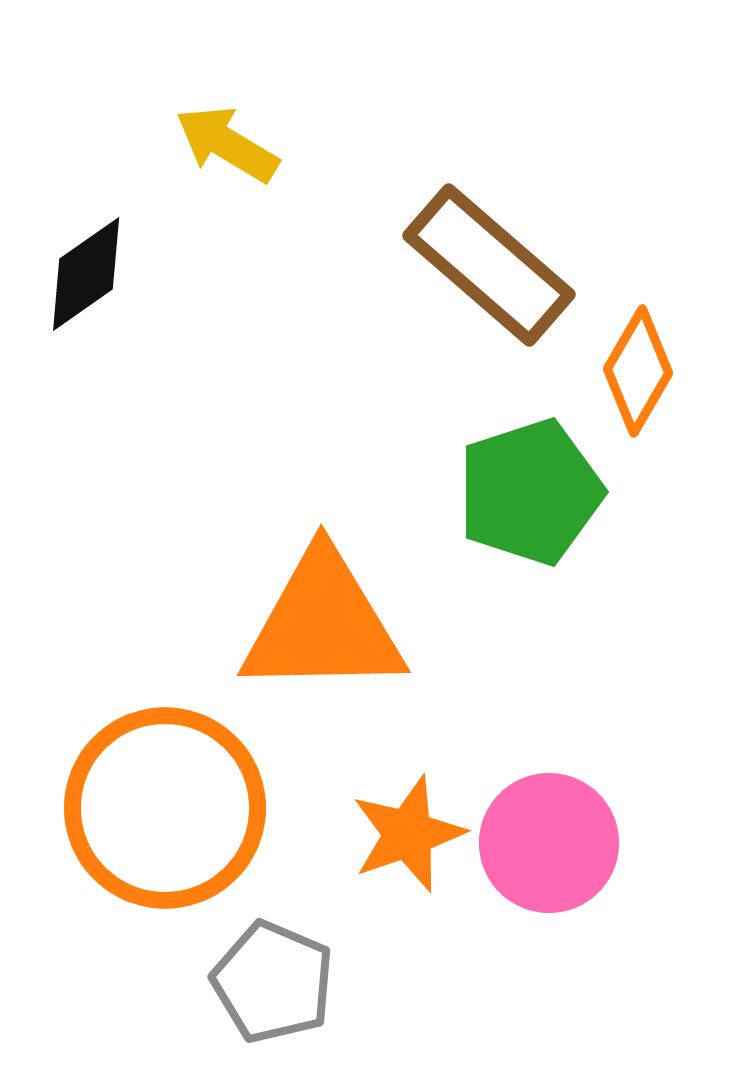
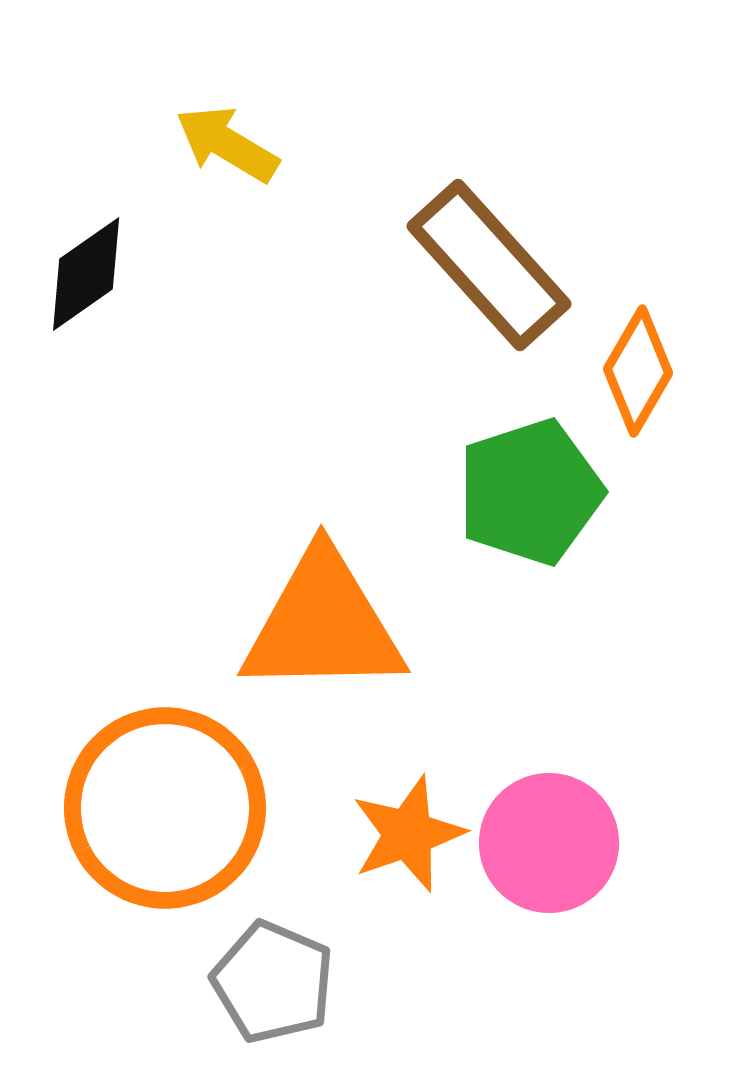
brown rectangle: rotated 7 degrees clockwise
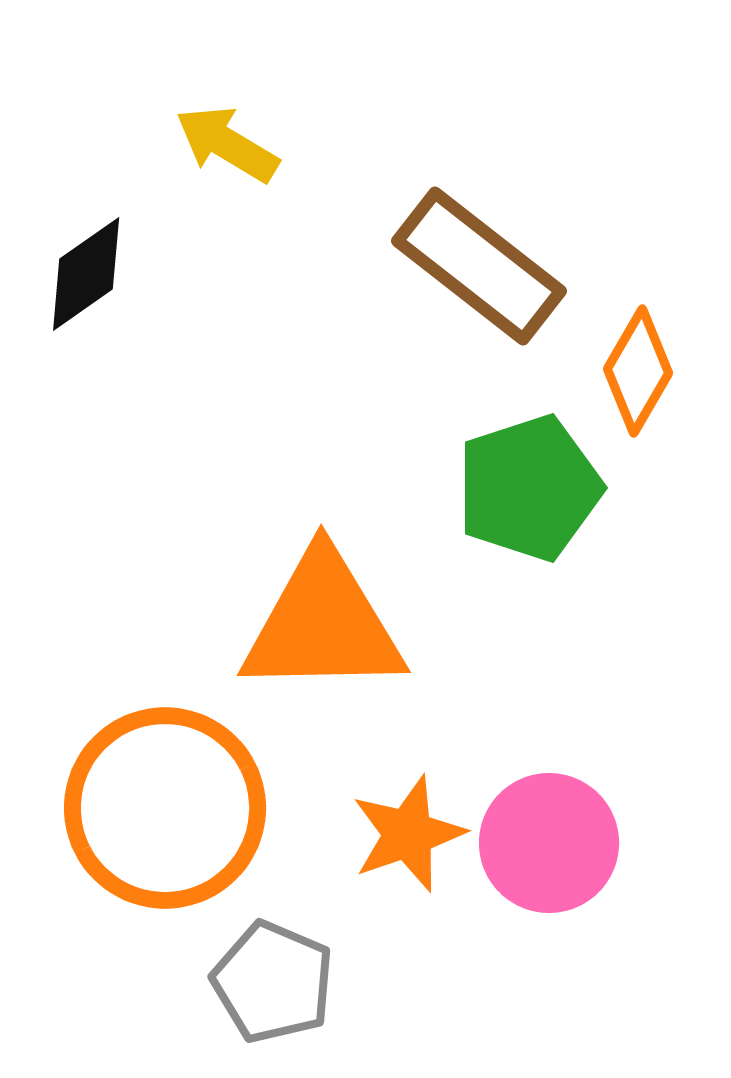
brown rectangle: moved 10 px left, 1 px down; rotated 10 degrees counterclockwise
green pentagon: moved 1 px left, 4 px up
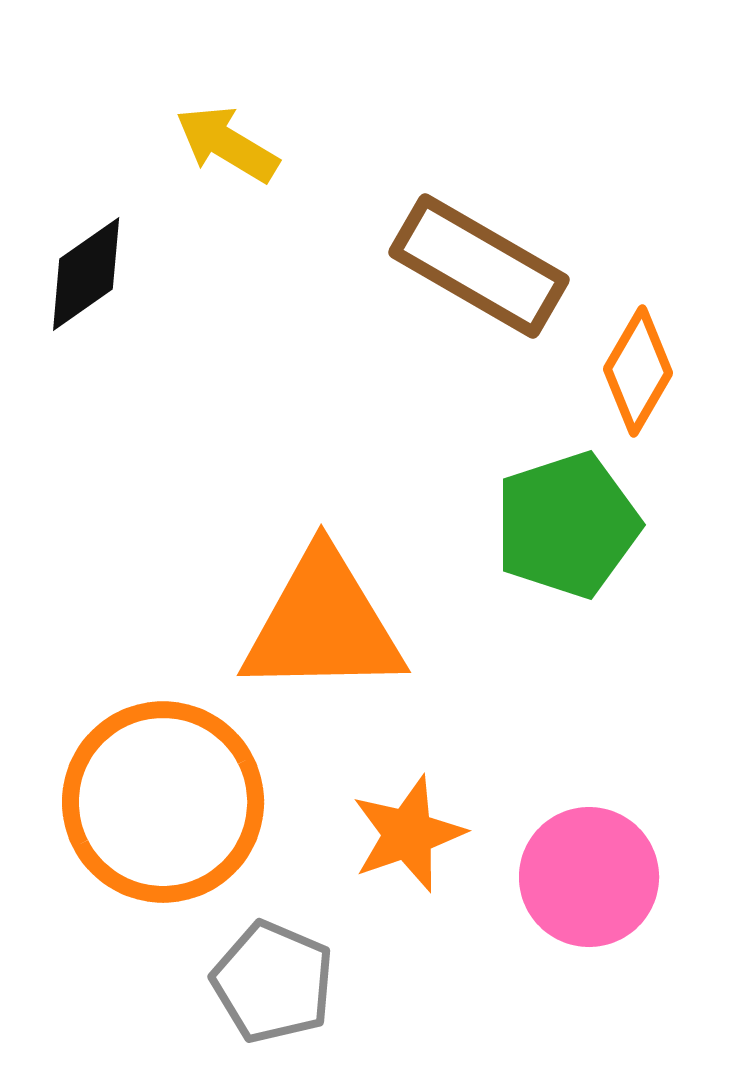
brown rectangle: rotated 8 degrees counterclockwise
green pentagon: moved 38 px right, 37 px down
orange circle: moved 2 px left, 6 px up
pink circle: moved 40 px right, 34 px down
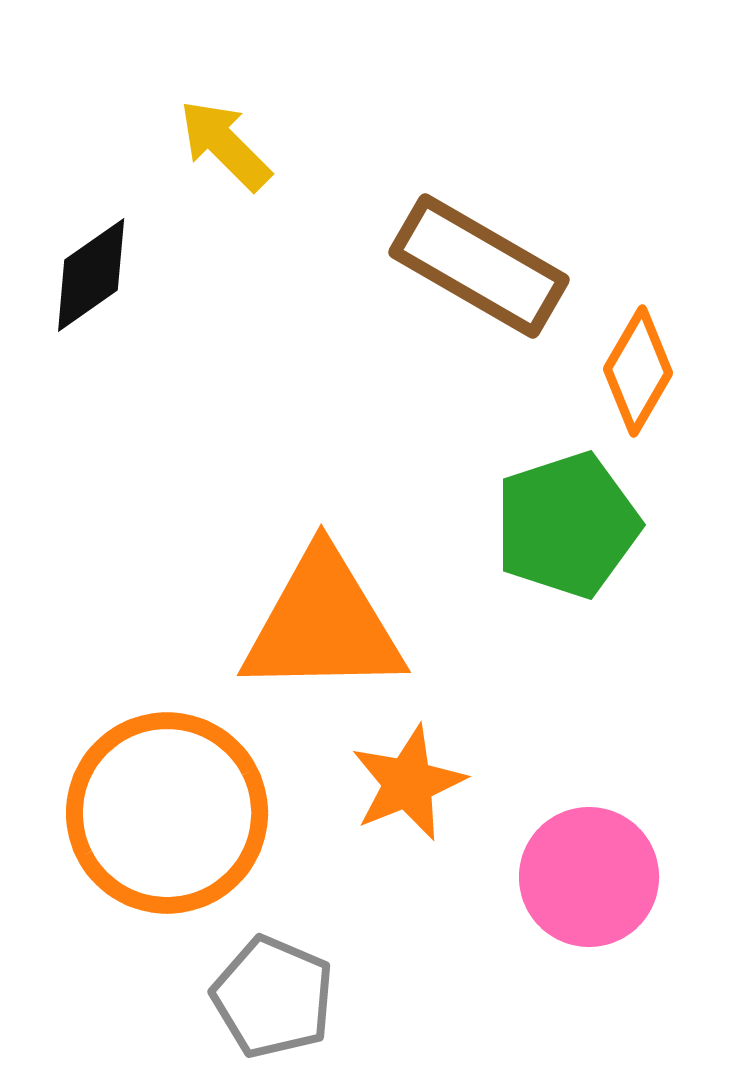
yellow arrow: moved 2 px left, 1 px down; rotated 14 degrees clockwise
black diamond: moved 5 px right, 1 px down
orange circle: moved 4 px right, 11 px down
orange star: moved 51 px up; rotated 3 degrees counterclockwise
gray pentagon: moved 15 px down
